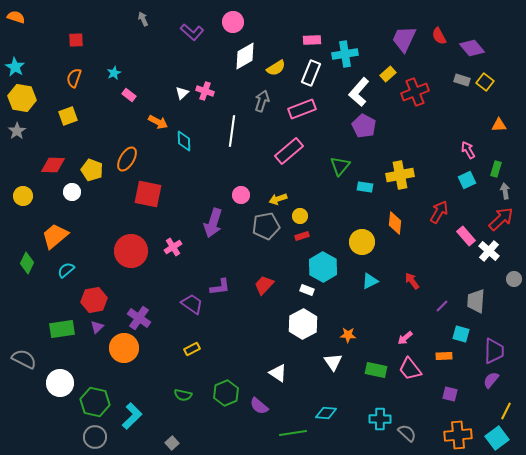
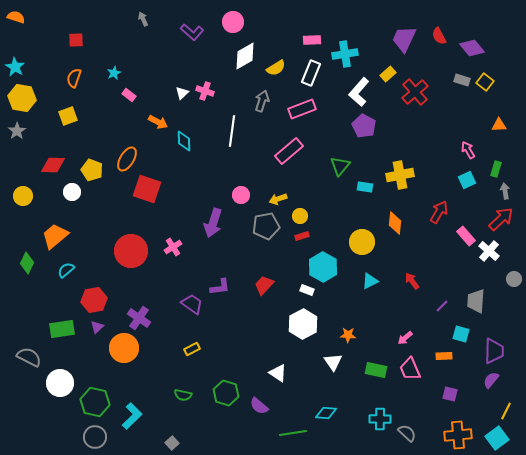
red cross at (415, 92): rotated 20 degrees counterclockwise
red square at (148, 194): moved 1 px left, 5 px up; rotated 8 degrees clockwise
gray semicircle at (24, 359): moved 5 px right, 2 px up
pink trapezoid at (410, 369): rotated 15 degrees clockwise
green hexagon at (226, 393): rotated 20 degrees counterclockwise
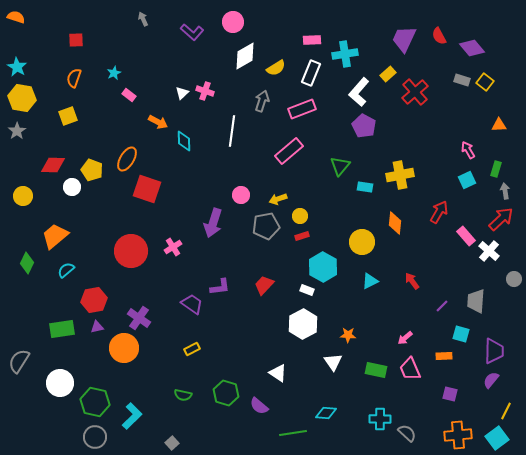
cyan star at (15, 67): moved 2 px right
white circle at (72, 192): moved 5 px up
purple triangle at (97, 327): rotated 32 degrees clockwise
gray semicircle at (29, 357): moved 10 px left, 4 px down; rotated 85 degrees counterclockwise
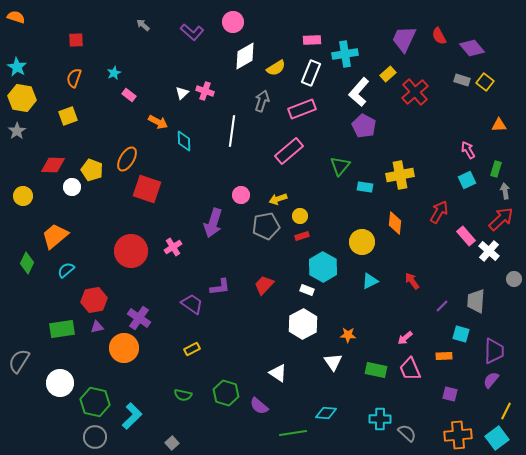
gray arrow at (143, 19): moved 6 px down; rotated 24 degrees counterclockwise
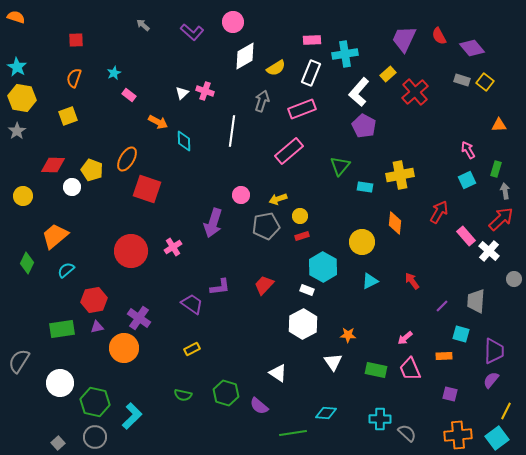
gray square at (172, 443): moved 114 px left
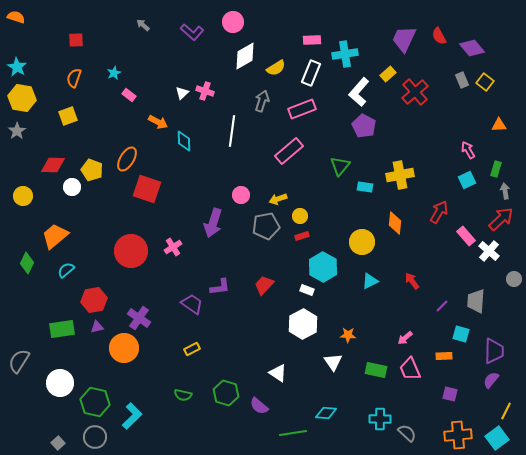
gray rectangle at (462, 80): rotated 49 degrees clockwise
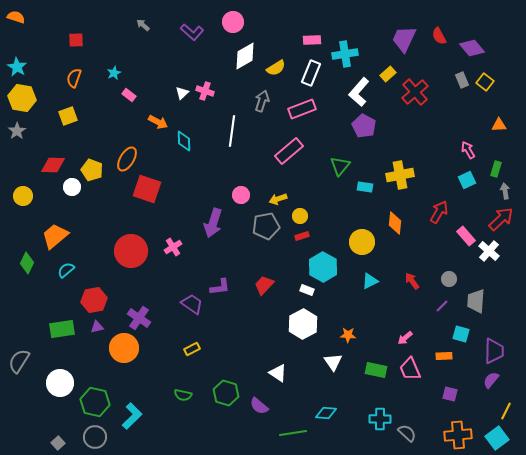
gray circle at (514, 279): moved 65 px left
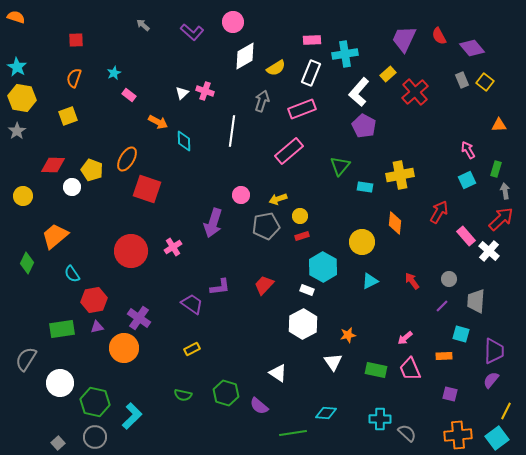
cyan semicircle at (66, 270): moved 6 px right, 4 px down; rotated 84 degrees counterclockwise
orange star at (348, 335): rotated 14 degrees counterclockwise
gray semicircle at (19, 361): moved 7 px right, 2 px up
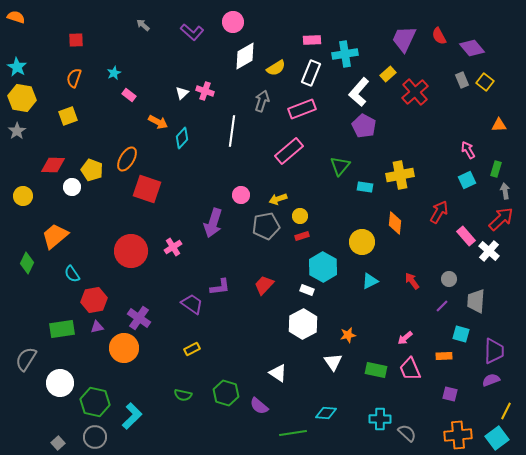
cyan diamond at (184, 141): moved 2 px left, 3 px up; rotated 45 degrees clockwise
purple semicircle at (491, 380): rotated 30 degrees clockwise
